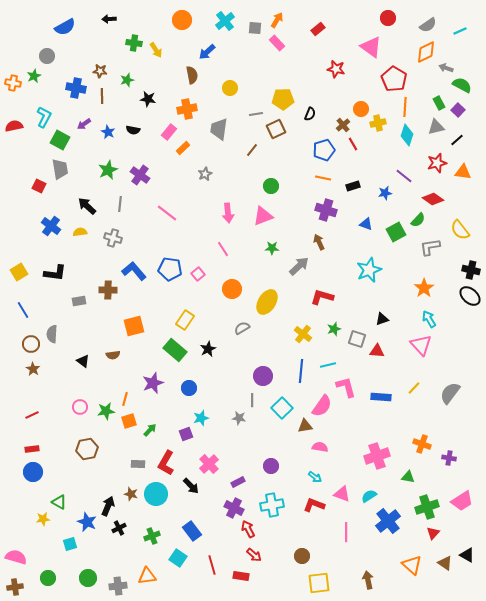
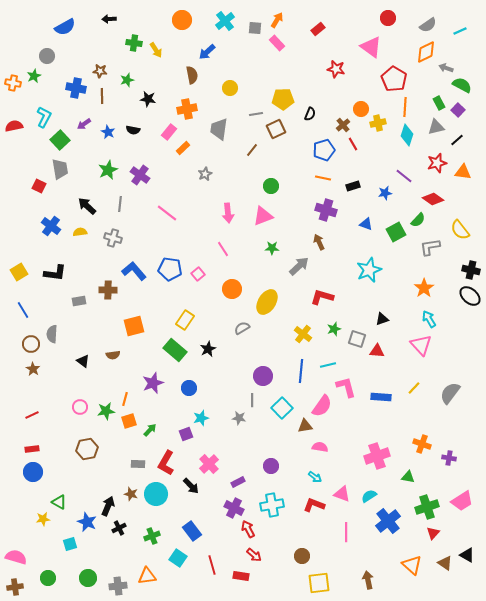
green square at (60, 140): rotated 18 degrees clockwise
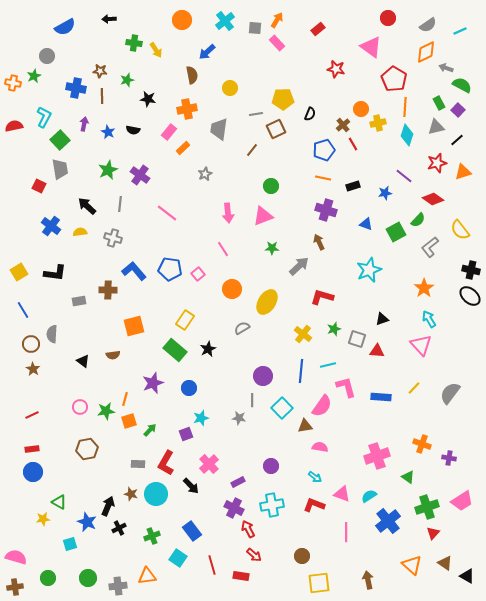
purple arrow at (84, 124): rotated 136 degrees clockwise
orange triangle at (463, 172): rotated 24 degrees counterclockwise
gray L-shape at (430, 247): rotated 30 degrees counterclockwise
green triangle at (408, 477): rotated 24 degrees clockwise
black triangle at (467, 555): moved 21 px down
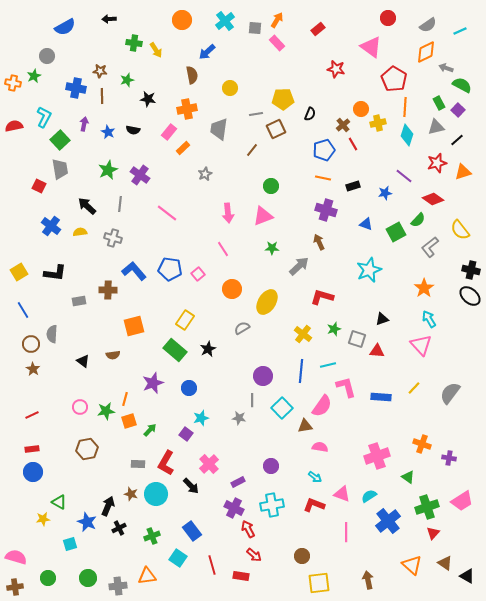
purple square at (186, 434): rotated 32 degrees counterclockwise
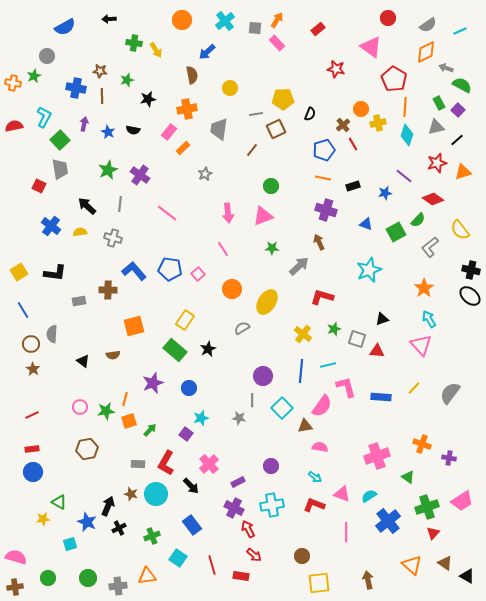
black star at (148, 99): rotated 21 degrees counterclockwise
blue rectangle at (192, 531): moved 6 px up
